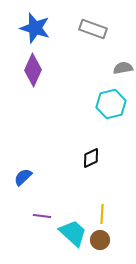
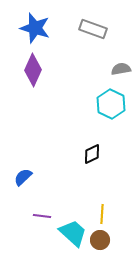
gray semicircle: moved 2 px left, 1 px down
cyan hexagon: rotated 20 degrees counterclockwise
black diamond: moved 1 px right, 4 px up
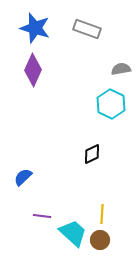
gray rectangle: moved 6 px left
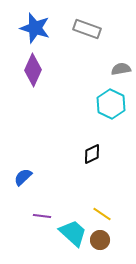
yellow line: rotated 60 degrees counterclockwise
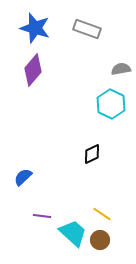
purple diamond: rotated 16 degrees clockwise
